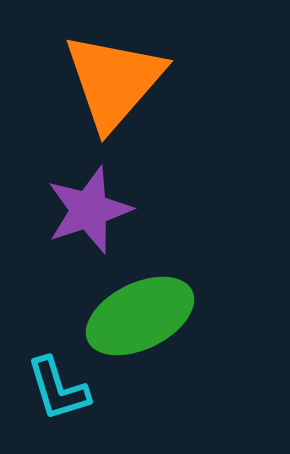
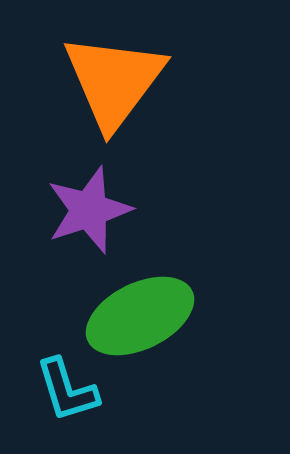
orange triangle: rotated 4 degrees counterclockwise
cyan L-shape: moved 9 px right, 1 px down
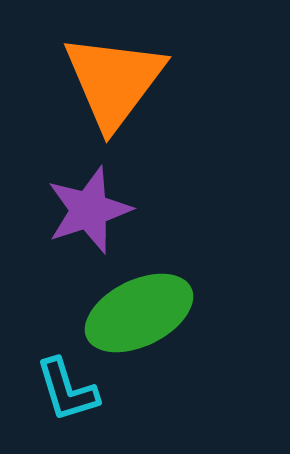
green ellipse: moved 1 px left, 3 px up
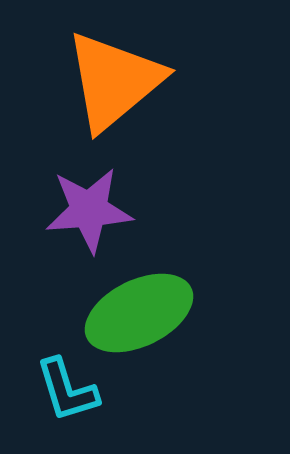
orange triangle: rotated 13 degrees clockwise
purple star: rotated 14 degrees clockwise
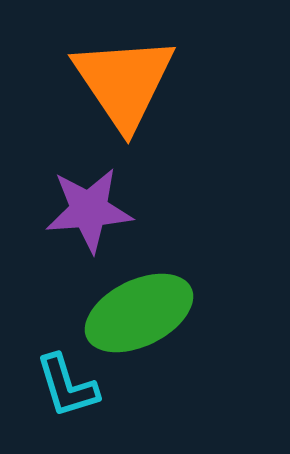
orange triangle: moved 10 px right, 1 px down; rotated 24 degrees counterclockwise
cyan L-shape: moved 4 px up
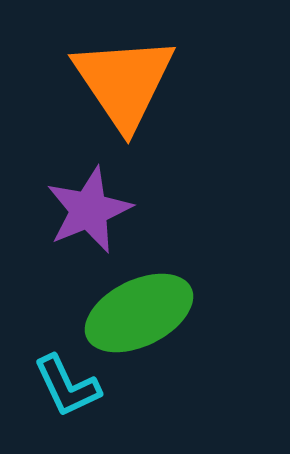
purple star: rotated 18 degrees counterclockwise
cyan L-shape: rotated 8 degrees counterclockwise
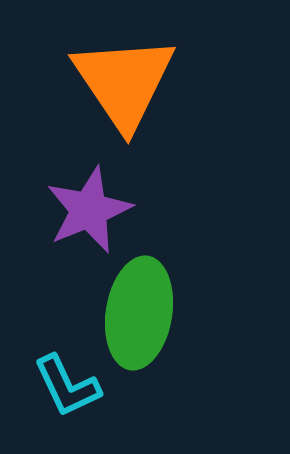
green ellipse: rotated 55 degrees counterclockwise
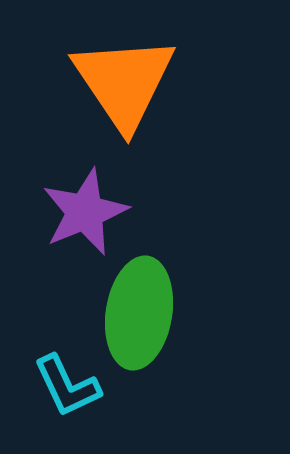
purple star: moved 4 px left, 2 px down
